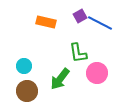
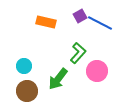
green L-shape: rotated 130 degrees counterclockwise
pink circle: moved 2 px up
green arrow: moved 2 px left
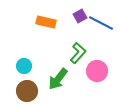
blue line: moved 1 px right
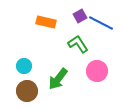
green L-shape: moved 9 px up; rotated 75 degrees counterclockwise
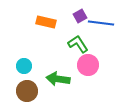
blue line: rotated 20 degrees counterclockwise
pink circle: moved 9 px left, 6 px up
green arrow: rotated 60 degrees clockwise
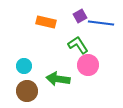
green L-shape: moved 1 px down
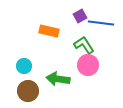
orange rectangle: moved 3 px right, 9 px down
green L-shape: moved 6 px right
brown circle: moved 1 px right
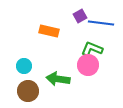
green L-shape: moved 8 px right, 4 px down; rotated 35 degrees counterclockwise
